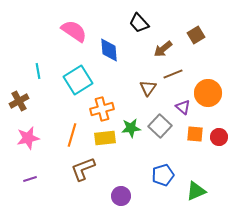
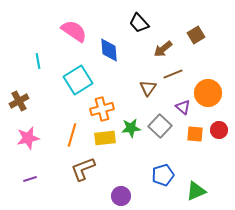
cyan line: moved 10 px up
red circle: moved 7 px up
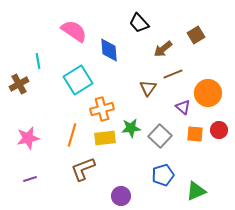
brown cross: moved 17 px up
gray square: moved 10 px down
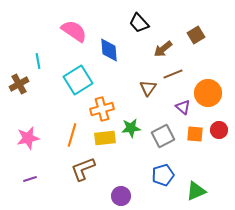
gray square: moved 3 px right; rotated 20 degrees clockwise
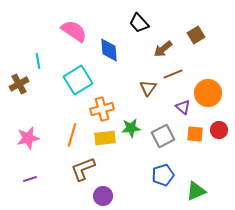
purple circle: moved 18 px left
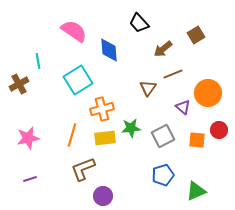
orange square: moved 2 px right, 6 px down
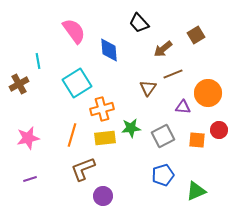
pink semicircle: rotated 20 degrees clockwise
cyan square: moved 1 px left, 3 px down
purple triangle: rotated 35 degrees counterclockwise
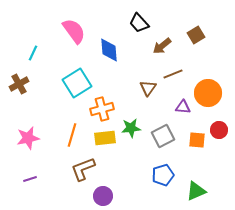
brown arrow: moved 1 px left, 3 px up
cyan line: moved 5 px left, 8 px up; rotated 35 degrees clockwise
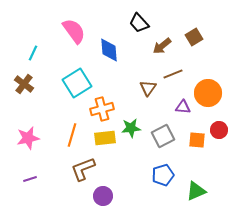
brown square: moved 2 px left, 2 px down
brown cross: moved 5 px right; rotated 24 degrees counterclockwise
